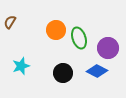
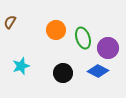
green ellipse: moved 4 px right
blue diamond: moved 1 px right
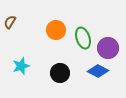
black circle: moved 3 px left
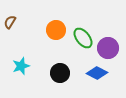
green ellipse: rotated 20 degrees counterclockwise
blue diamond: moved 1 px left, 2 px down
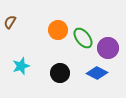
orange circle: moved 2 px right
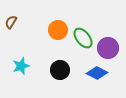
brown semicircle: moved 1 px right
black circle: moved 3 px up
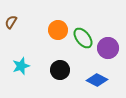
blue diamond: moved 7 px down
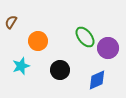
orange circle: moved 20 px left, 11 px down
green ellipse: moved 2 px right, 1 px up
blue diamond: rotated 50 degrees counterclockwise
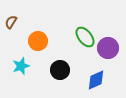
blue diamond: moved 1 px left
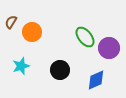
orange circle: moved 6 px left, 9 px up
purple circle: moved 1 px right
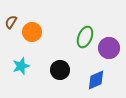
green ellipse: rotated 60 degrees clockwise
